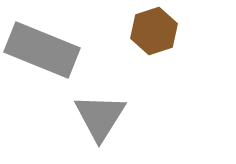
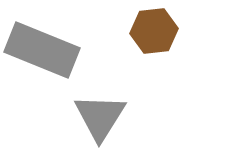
brown hexagon: rotated 12 degrees clockwise
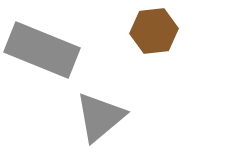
gray triangle: rotated 18 degrees clockwise
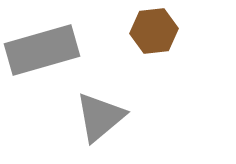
gray rectangle: rotated 38 degrees counterclockwise
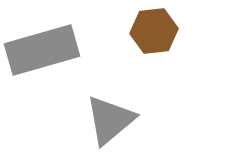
gray triangle: moved 10 px right, 3 px down
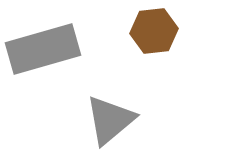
gray rectangle: moved 1 px right, 1 px up
